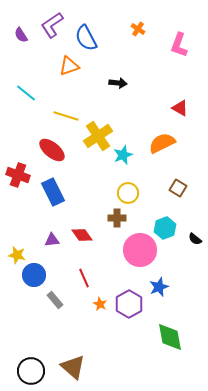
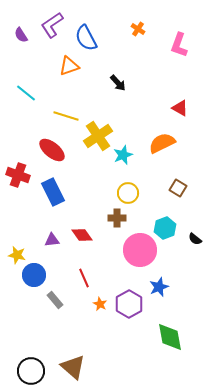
black arrow: rotated 42 degrees clockwise
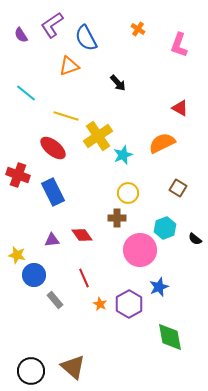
red ellipse: moved 1 px right, 2 px up
